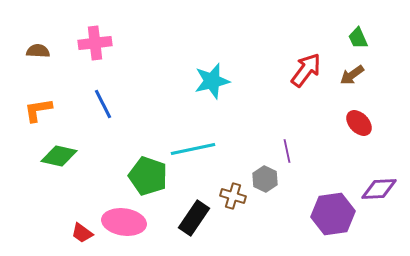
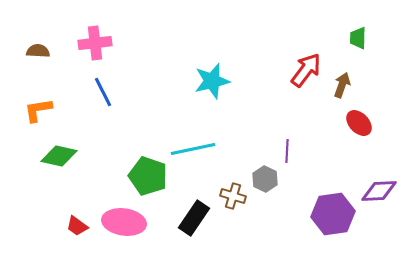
green trapezoid: rotated 25 degrees clockwise
brown arrow: moved 10 px left, 10 px down; rotated 145 degrees clockwise
blue line: moved 12 px up
purple line: rotated 15 degrees clockwise
purple diamond: moved 2 px down
red trapezoid: moved 5 px left, 7 px up
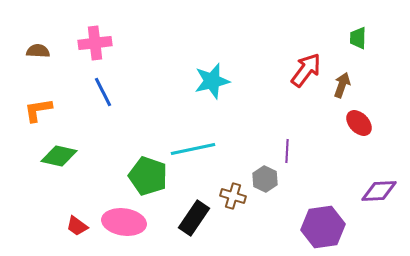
purple hexagon: moved 10 px left, 13 px down
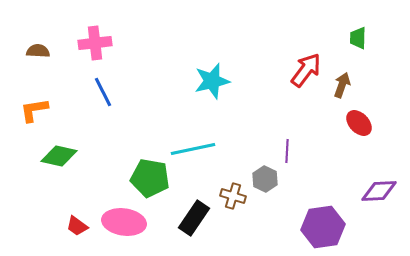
orange L-shape: moved 4 px left
green pentagon: moved 2 px right, 2 px down; rotated 9 degrees counterclockwise
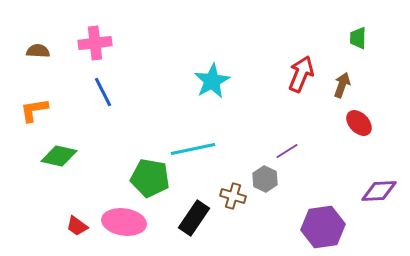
red arrow: moved 5 px left, 4 px down; rotated 15 degrees counterclockwise
cyan star: rotated 15 degrees counterclockwise
purple line: rotated 55 degrees clockwise
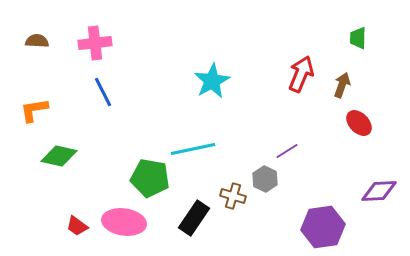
brown semicircle: moved 1 px left, 10 px up
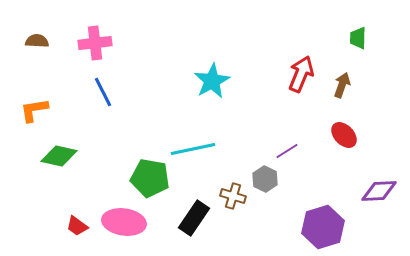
red ellipse: moved 15 px left, 12 px down
purple hexagon: rotated 9 degrees counterclockwise
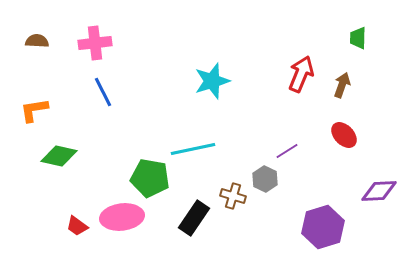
cyan star: rotated 12 degrees clockwise
pink ellipse: moved 2 px left, 5 px up; rotated 15 degrees counterclockwise
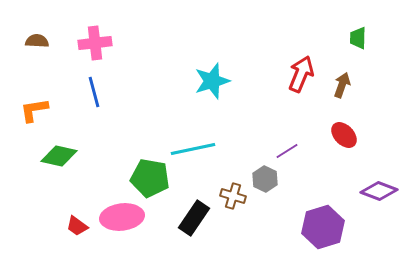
blue line: moved 9 px left; rotated 12 degrees clockwise
purple diamond: rotated 24 degrees clockwise
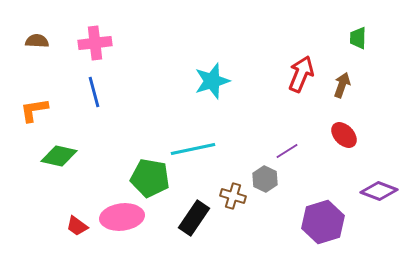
purple hexagon: moved 5 px up
